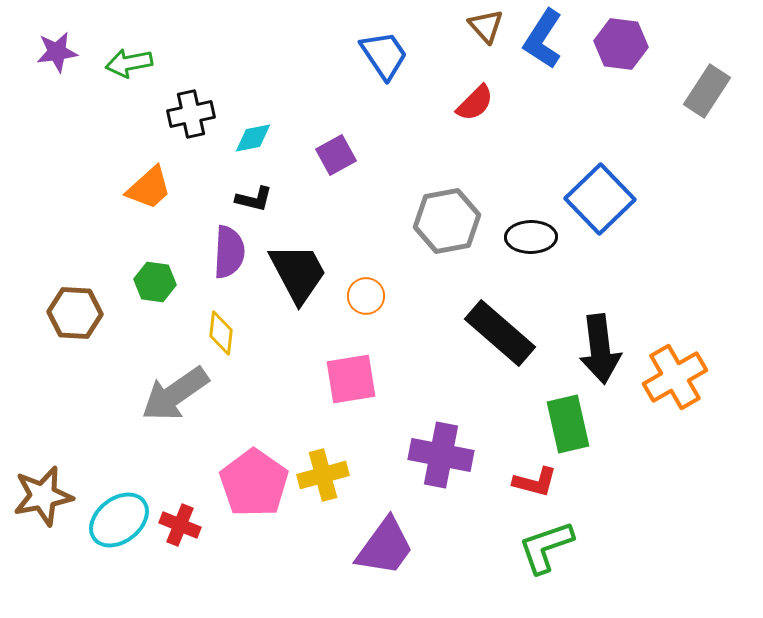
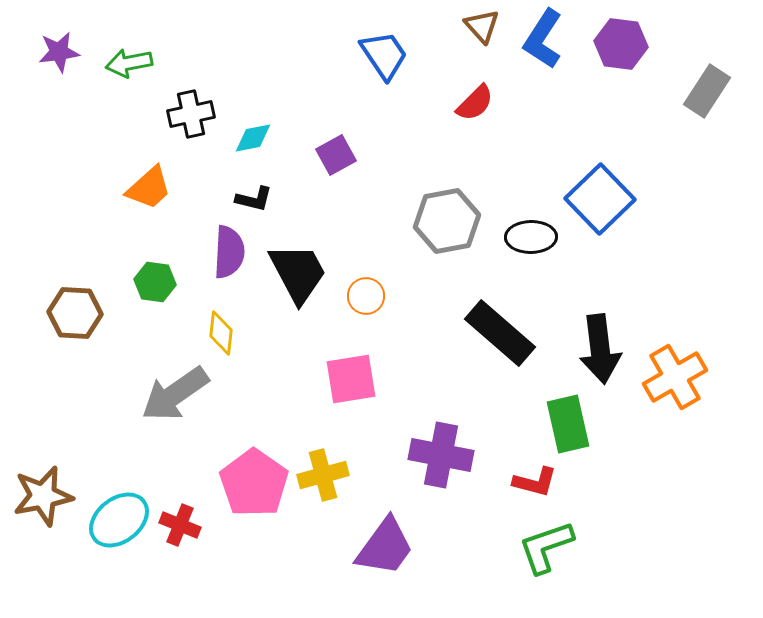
brown triangle: moved 4 px left
purple star: moved 2 px right
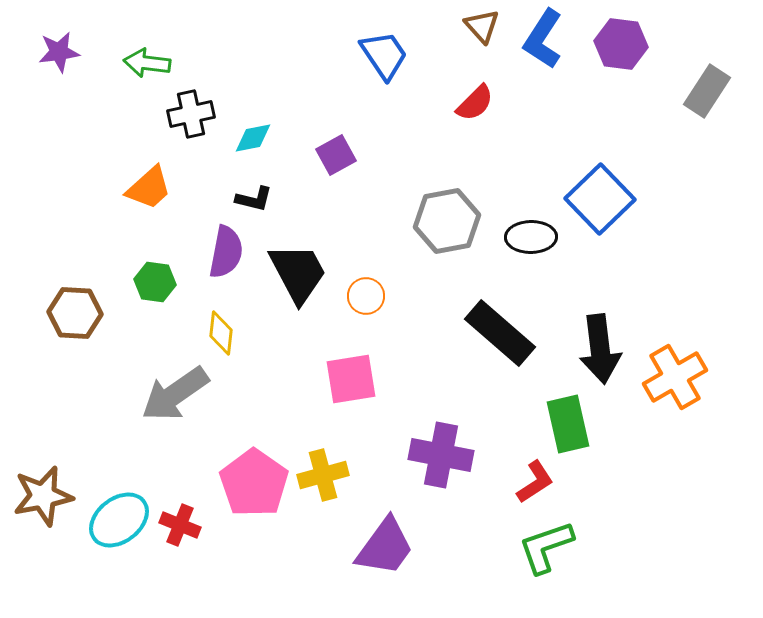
green arrow: moved 18 px right; rotated 18 degrees clockwise
purple semicircle: moved 3 px left; rotated 8 degrees clockwise
red L-shape: rotated 48 degrees counterclockwise
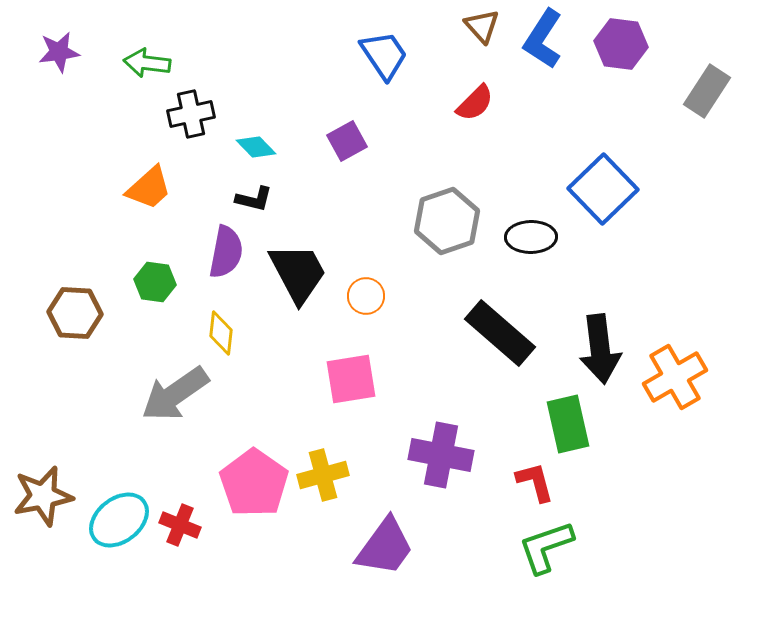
cyan diamond: moved 3 px right, 9 px down; rotated 57 degrees clockwise
purple square: moved 11 px right, 14 px up
blue square: moved 3 px right, 10 px up
gray hexagon: rotated 8 degrees counterclockwise
red L-shape: rotated 72 degrees counterclockwise
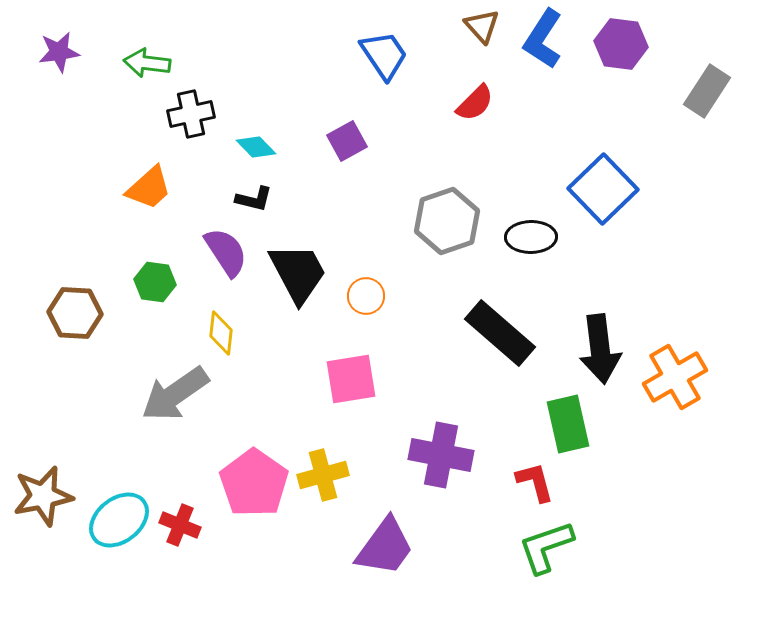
purple semicircle: rotated 44 degrees counterclockwise
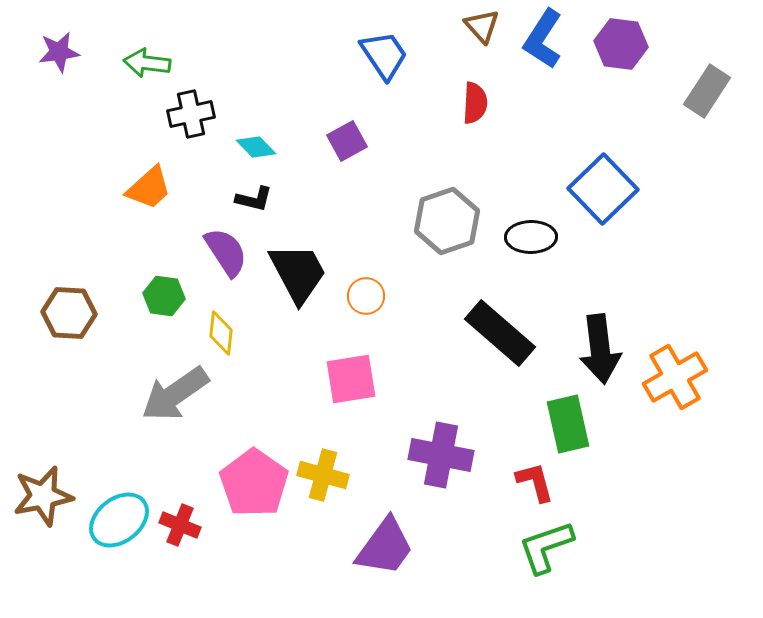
red semicircle: rotated 42 degrees counterclockwise
green hexagon: moved 9 px right, 14 px down
brown hexagon: moved 6 px left
yellow cross: rotated 30 degrees clockwise
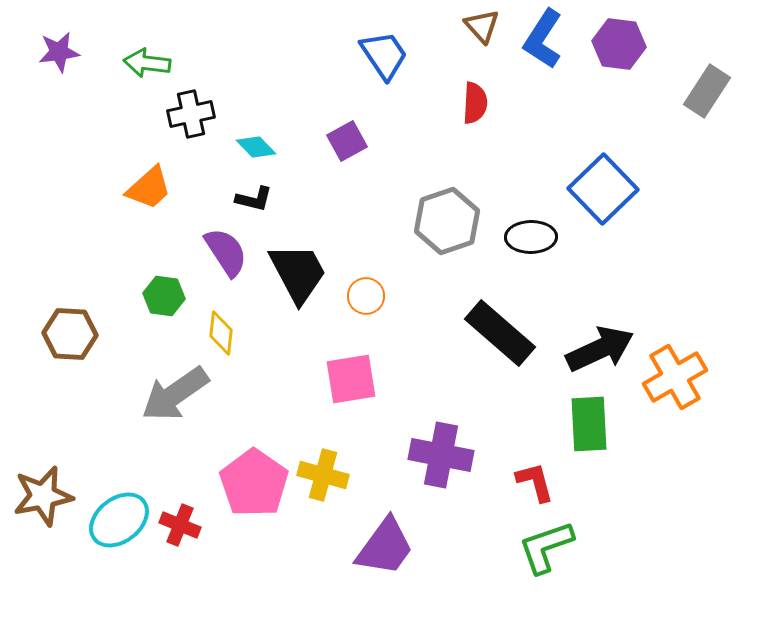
purple hexagon: moved 2 px left
brown hexagon: moved 1 px right, 21 px down
black arrow: rotated 108 degrees counterclockwise
green rectangle: moved 21 px right; rotated 10 degrees clockwise
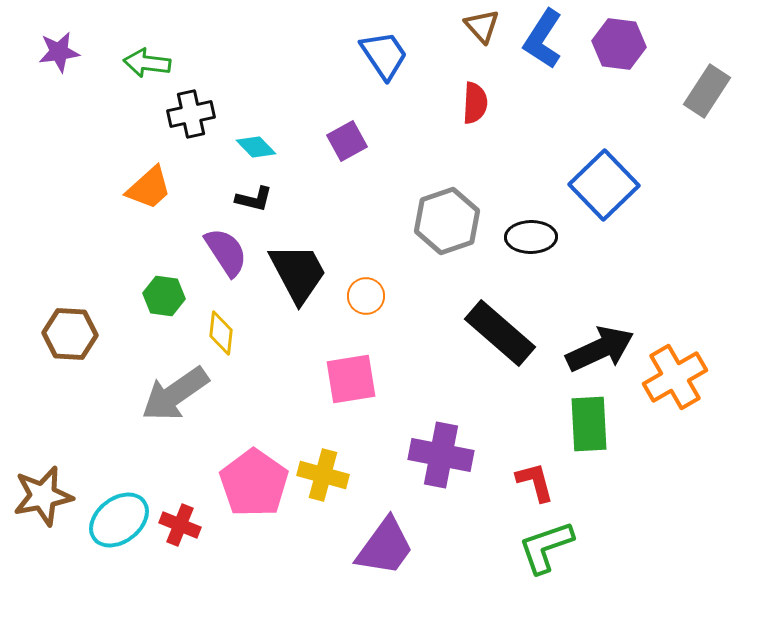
blue square: moved 1 px right, 4 px up
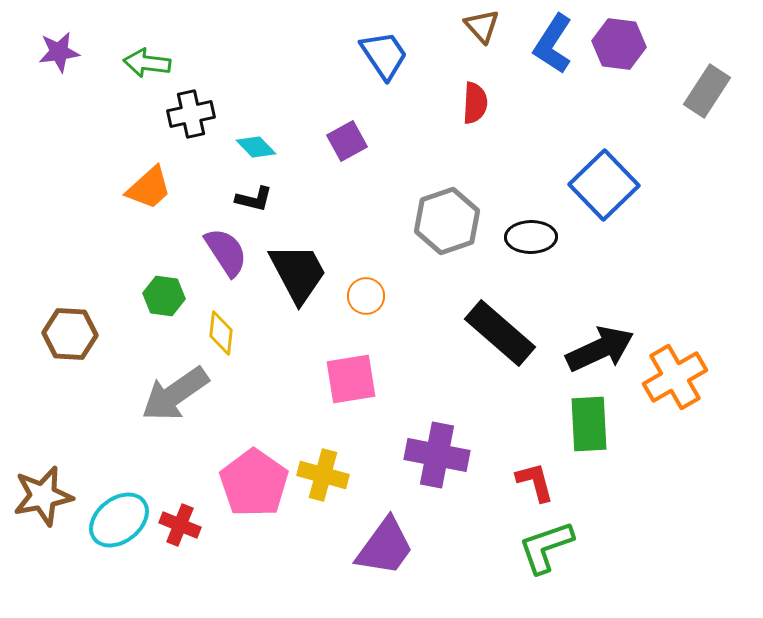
blue L-shape: moved 10 px right, 5 px down
purple cross: moved 4 px left
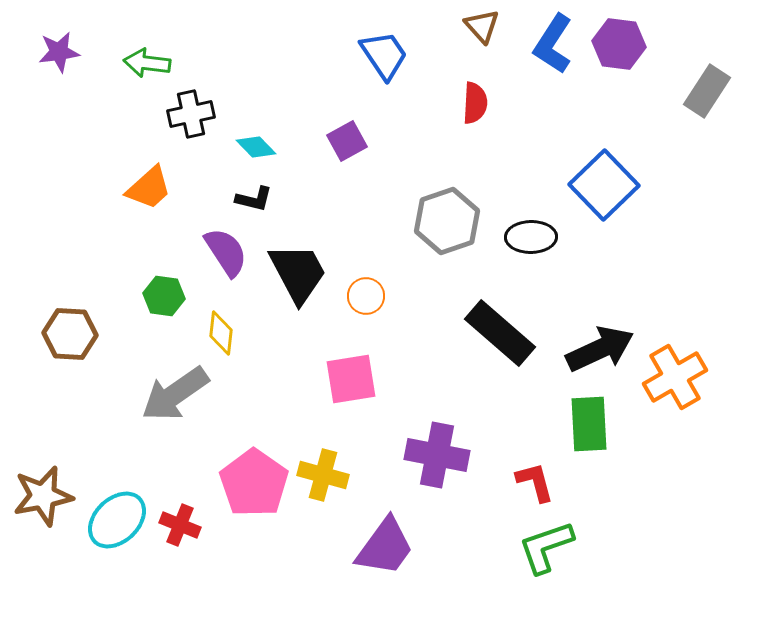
cyan ellipse: moved 2 px left; rotated 6 degrees counterclockwise
